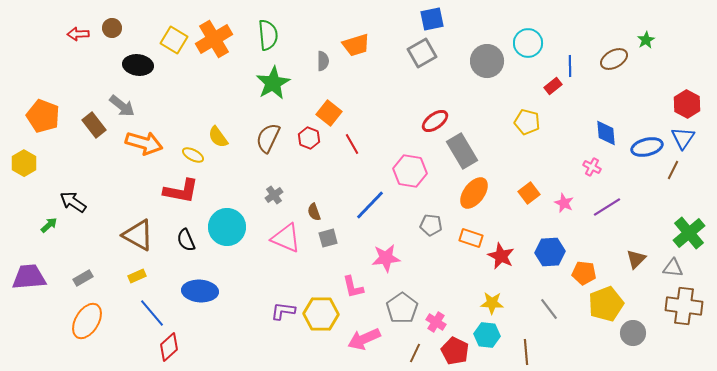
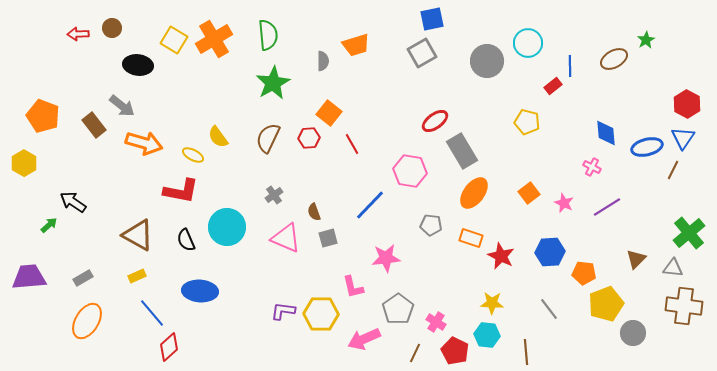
red hexagon at (309, 138): rotated 25 degrees counterclockwise
gray pentagon at (402, 308): moved 4 px left, 1 px down
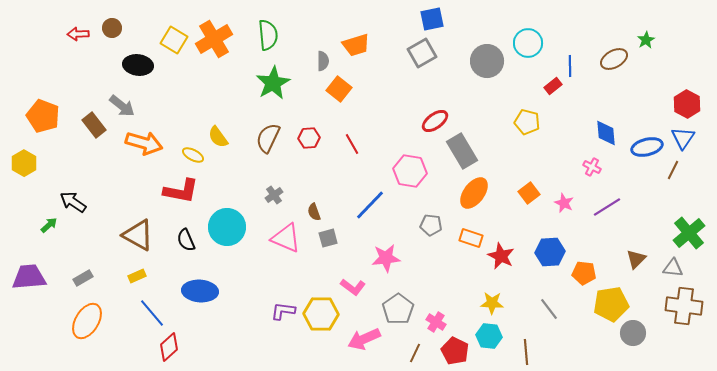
orange square at (329, 113): moved 10 px right, 24 px up
pink L-shape at (353, 287): rotated 40 degrees counterclockwise
yellow pentagon at (606, 304): moved 5 px right; rotated 12 degrees clockwise
cyan hexagon at (487, 335): moved 2 px right, 1 px down
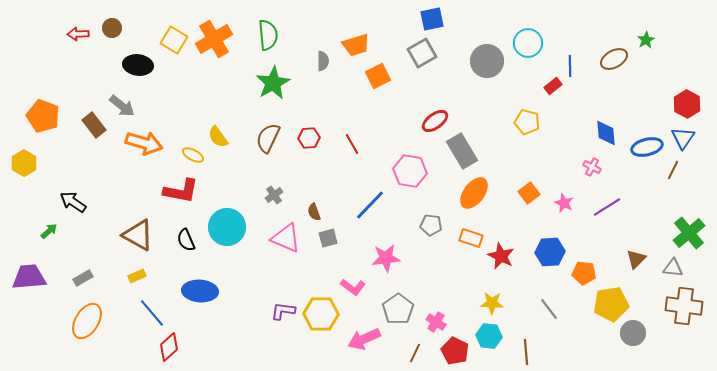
orange square at (339, 89): moved 39 px right, 13 px up; rotated 25 degrees clockwise
green arrow at (49, 225): moved 6 px down
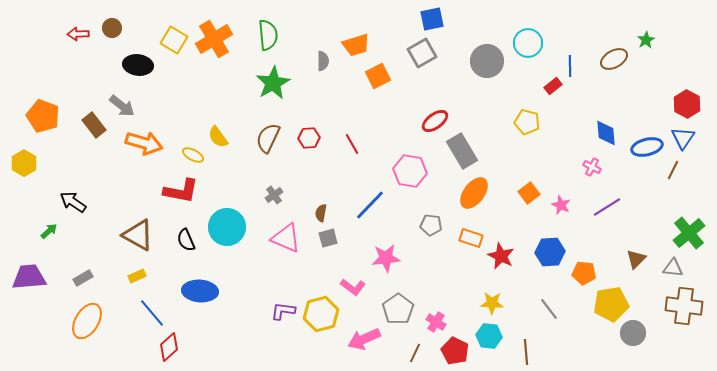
pink star at (564, 203): moved 3 px left, 2 px down
brown semicircle at (314, 212): moved 7 px right, 1 px down; rotated 30 degrees clockwise
yellow hexagon at (321, 314): rotated 16 degrees counterclockwise
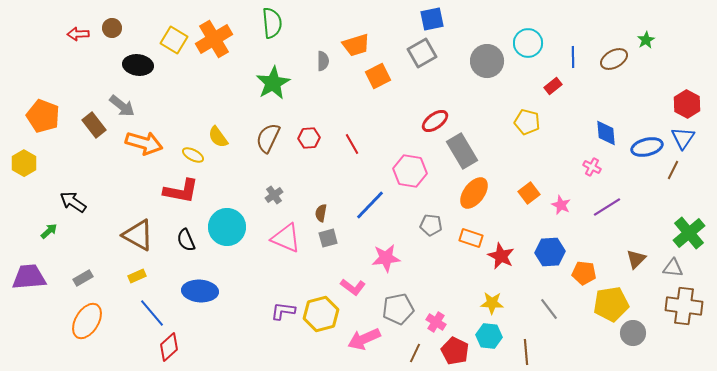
green semicircle at (268, 35): moved 4 px right, 12 px up
blue line at (570, 66): moved 3 px right, 9 px up
gray pentagon at (398, 309): rotated 24 degrees clockwise
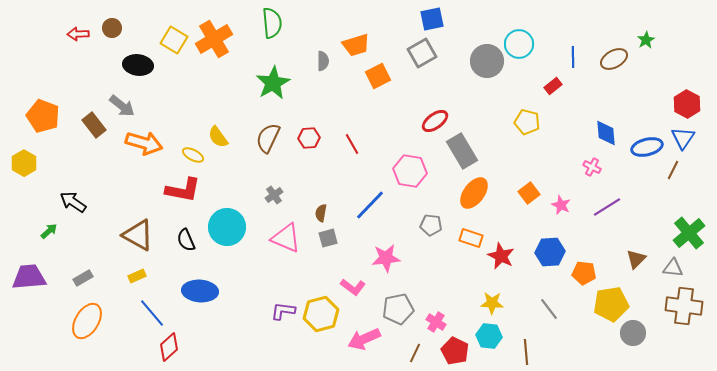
cyan circle at (528, 43): moved 9 px left, 1 px down
red L-shape at (181, 191): moved 2 px right, 1 px up
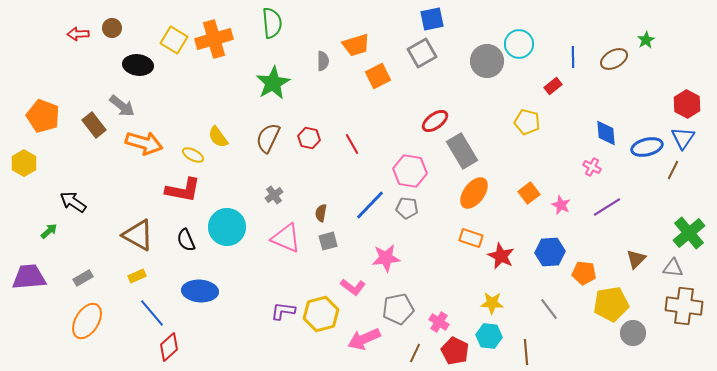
orange cross at (214, 39): rotated 15 degrees clockwise
red hexagon at (309, 138): rotated 15 degrees clockwise
gray pentagon at (431, 225): moved 24 px left, 17 px up
gray square at (328, 238): moved 3 px down
pink cross at (436, 322): moved 3 px right
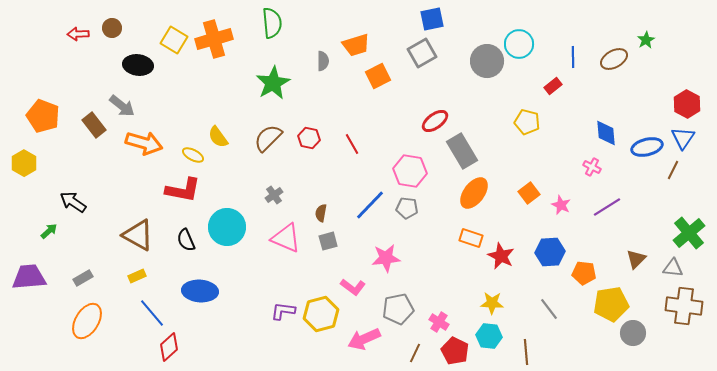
brown semicircle at (268, 138): rotated 20 degrees clockwise
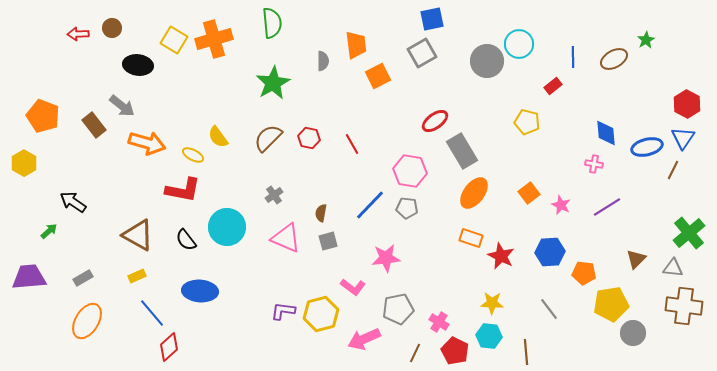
orange trapezoid at (356, 45): rotated 80 degrees counterclockwise
orange arrow at (144, 143): moved 3 px right
pink cross at (592, 167): moved 2 px right, 3 px up; rotated 18 degrees counterclockwise
black semicircle at (186, 240): rotated 15 degrees counterclockwise
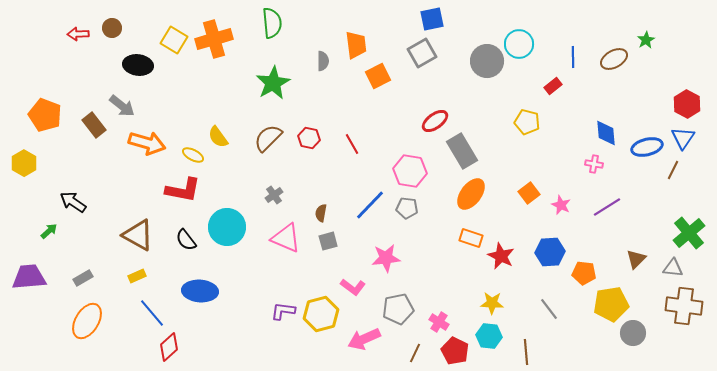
orange pentagon at (43, 116): moved 2 px right, 1 px up
orange ellipse at (474, 193): moved 3 px left, 1 px down
